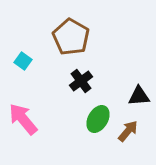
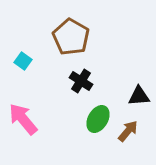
black cross: rotated 20 degrees counterclockwise
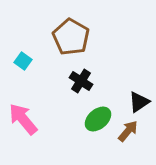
black triangle: moved 6 px down; rotated 30 degrees counterclockwise
green ellipse: rotated 20 degrees clockwise
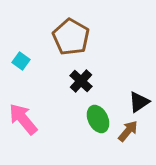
cyan square: moved 2 px left
black cross: rotated 10 degrees clockwise
green ellipse: rotated 76 degrees counterclockwise
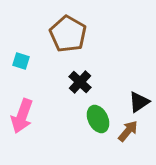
brown pentagon: moved 3 px left, 3 px up
cyan square: rotated 18 degrees counterclockwise
black cross: moved 1 px left, 1 px down
pink arrow: moved 1 px left, 3 px up; rotated 120 degrees counterclockwise
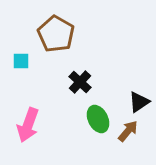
brown pentagon: moved 12 px left
cyan square: rotated 18 degrees counterclockwise
pink arrow: moved 6 px right, 9 px down
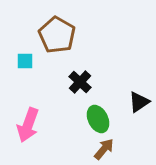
brown pentagon: moved 1 px right, 1 px down
cyan square: moved 4 px right
brown arrow: moved 24 px left, 18 px down
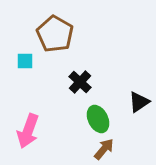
brown pentagon: moved 2 px left, 1 px up
pink arrow: moved 6 px down
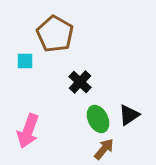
black triangle: moved 10 px left, 13 px down
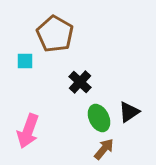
black triangle: moved 3 px up
green ellipse: moved 1 px right, 1 px up
